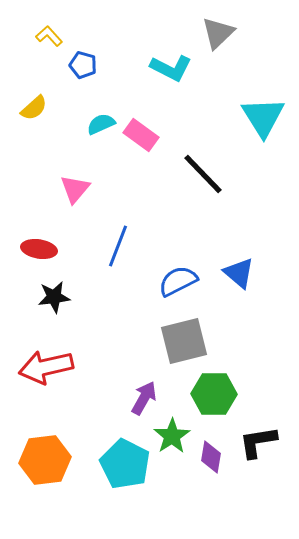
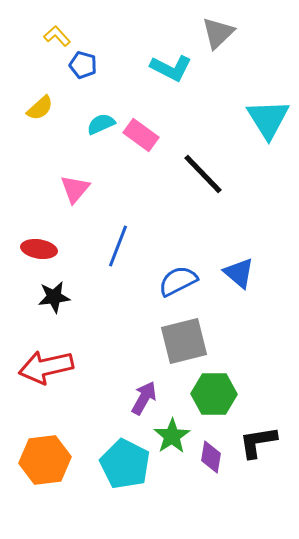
yellow L-shape: moved 8 px right
yellow semicircle: moved 6 px right
cyan triangle: moved 5 px right, 2 px down
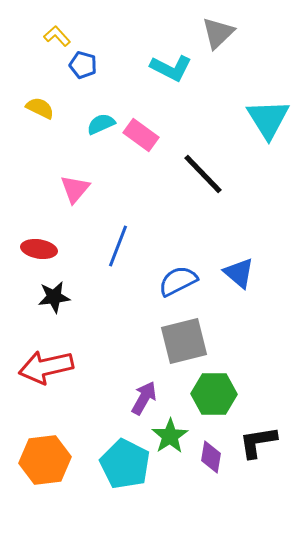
yellow semicircle: rotated 112 degrees counterclockwise
green star: moved 2 px left
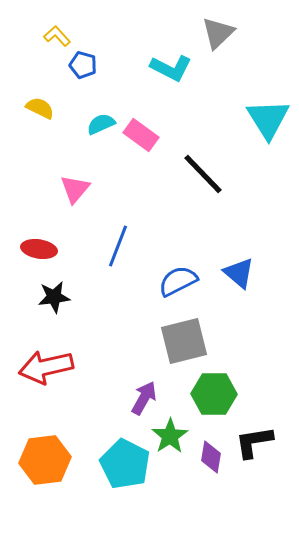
black L-shape: moved 4 px left
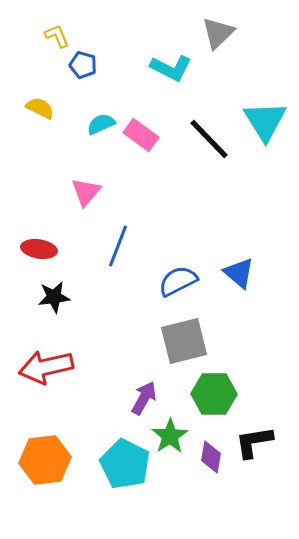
yellow L-shape: rotated 20 degrees clockwise
cyan triangle: moved 3 px left, 2 px down
black line: moved 6 px right, 35 px up
pink triangle: moved 11 px right, 3 px down
